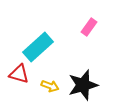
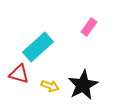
black star: rotated 12 degrees counterclockwise
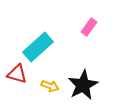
red triangle: moved 2 px left
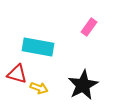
cyan rectangle: rotated 52 degrees clockwise
yellow arrow: moved 11 px left, 2 px down
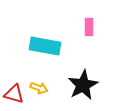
pink rectangle: rotated 36 degrees counterclockwise
cyan rectangle: moved 7 px right, 1 px up
red triangle: moved 3 px left, 20 px down
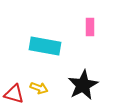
pink rectangle: moved 1 px right
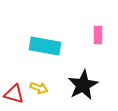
pink rectangle: moved 8 px right, 8 px down
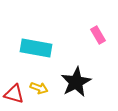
pink rectangle: rotated 30 degrees counterclockwise
cyan rectangle: moved 9 px left, 2 px down
black star: moved 7 px left, 3 px up
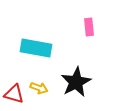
pink rectangle: moved 9 px left, 8 px up; rotated 24 degrees clockwise
